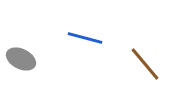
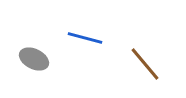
gray ellipse: moved 13 px right
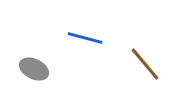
gray ellipse: moved 10 px down
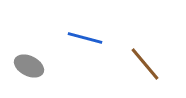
gray ellipse: moved 5 px left, 3 px up
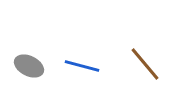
blue line: moved 3 px left, 28 px down
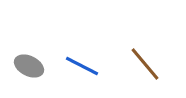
blue line: rotated 12 degrees clockwise
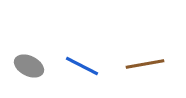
brown line: rotated 60 degrees counterclockwise
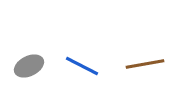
gray ellipse: rotated 52 degrees counterclockwise
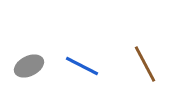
brown line: rotated 72 degrees clockwise
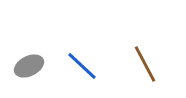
blue line: rotated 16 degrees clockwise
